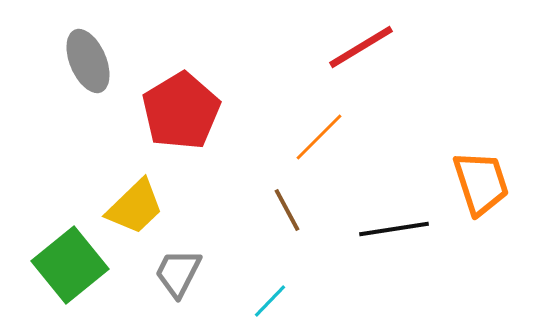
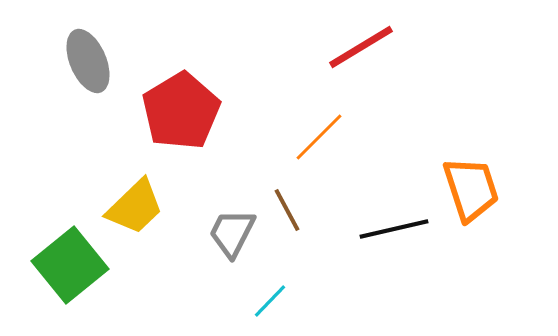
orange trapezoid: moved 10 px left, 6 px down
black line: rotated 4 degrees counterclockwise
gray trapezoid: moved 54 px right, 40 px up
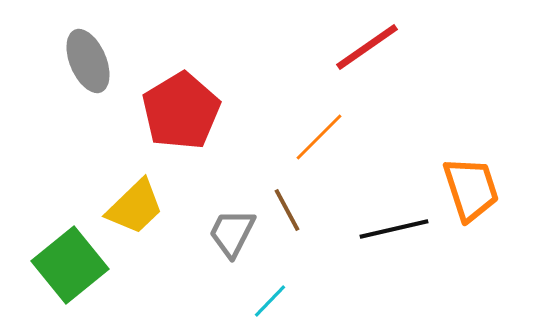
red line: moved 6 px right; rotated 4 degrees counterclockwise
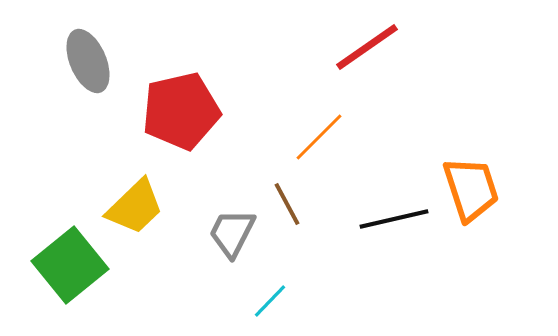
red pentagon: rotated 18 degrees clockwise
brown line: moved 6 px up
black line: moved 10 px up
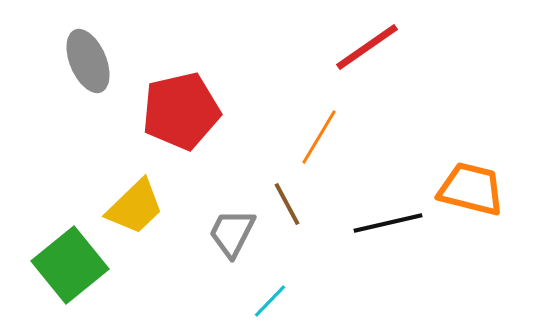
orange line: rotated 14 degrees counterclockwise
orange trapezoid: rotated 58 degrees counterclockwise
black line: moved 6 px left, 4 px down
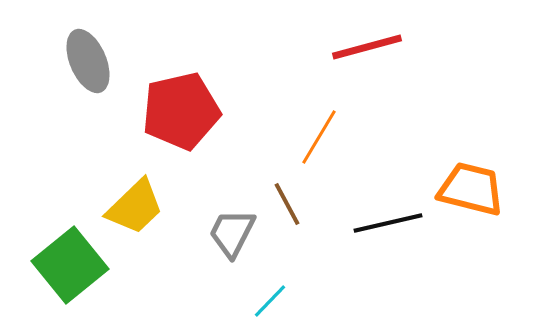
red line: rotated 20 degrees clockwise
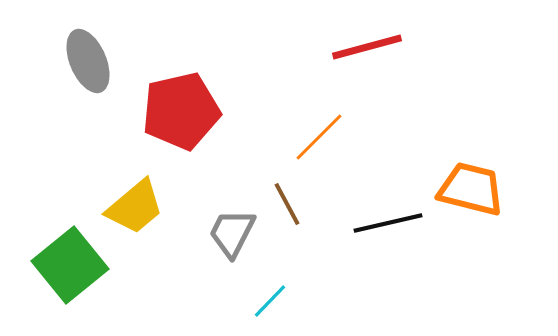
orange line: rotated 14 degrees clockwise
yellow trapezoid: rotated 4 degrees clockwise
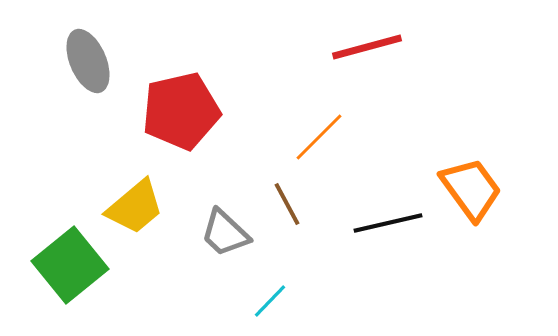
orange trapezoid: rotated 40 degrees clockwise
gray trapezoid: moved 7 px left; rotated 74 degrees counterclockwise
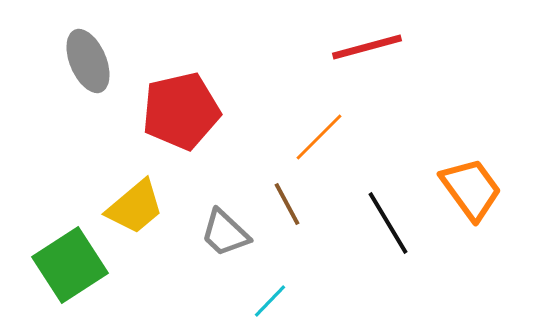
black line: rotated 72 degrees clockwise
green square: rotated 6 degrees clockwise
